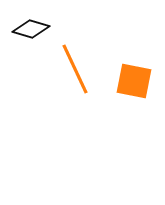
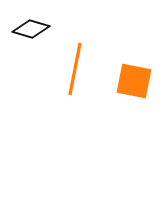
orange line: rotated 36 degrees clockwise
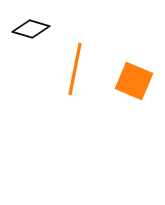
orange square: rotated 12 degrees clockwise
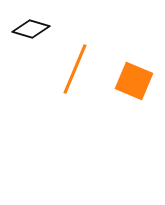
orange line: rotated 12 degrees clockwise
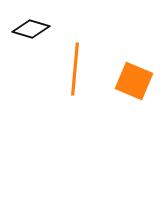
orange line: rotated 18 degrees counterclockwise
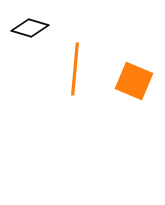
black diamond: moved 1 px left, 1 px up
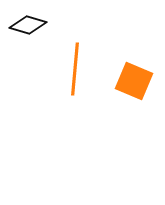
black diamond: moved 2 px left, 3 px up
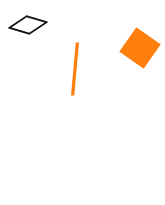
orange square: moved 6 px right, 33 px up; rotated 12 degrees clockwise
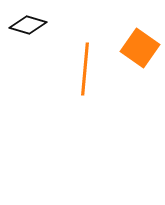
orange line: moved 10 px right
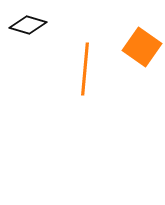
orange square: moved 2 px right, 1 px up
